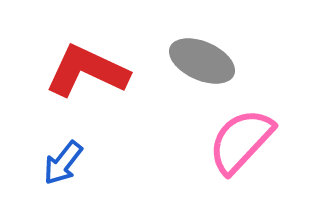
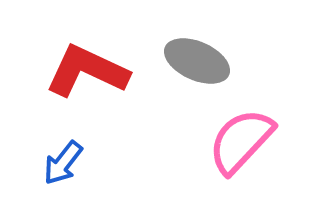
gray ellipse: moved 5 px left
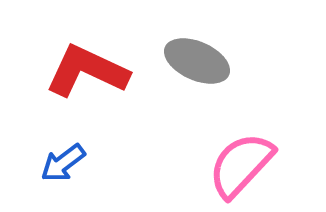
pink semicircle: moved 24 px down
blue arrow: rotated 15 degrees clockwise
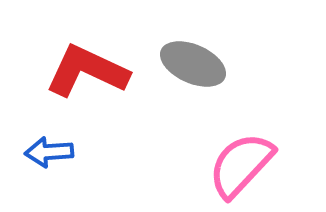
gray ellipse: moved 4 px left, 3 px down
blue arrow: moved 14 px left, 11 px up; rotated 33 degrees clockwise
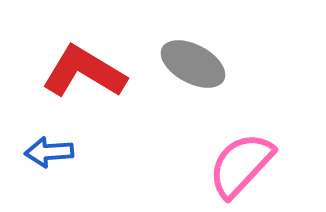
gray ellipse: rotated 4 degrees clockwise
red L-shape: moved 3 px left, 1 px down; rotated 6 degrees clockwise
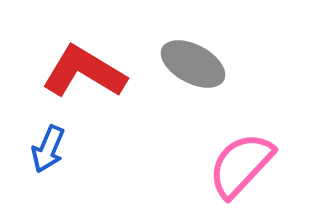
blue arrow: moved 1 px left, 3 px up; rotated 63 degrees counterclockwise
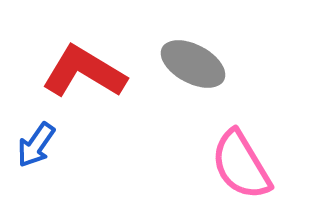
blue arrow: moved 12 px left, 4 px up; rotated 12 degrees clockwise
pink semicircle: rotated 74 degrees counterclockwise
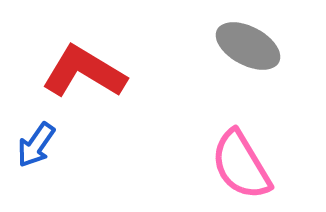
gray ellipse: moved 55 px right, 18 px up
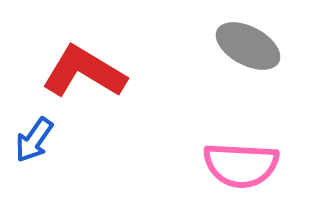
blue arrow: moved 2 px left, 5 px up
pink semicircle: rotated 56 degrees counterclockwise
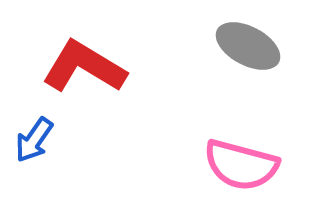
red L-shape: moved 5 px up
pink semicircle: rotated 12 degrees clockwise
